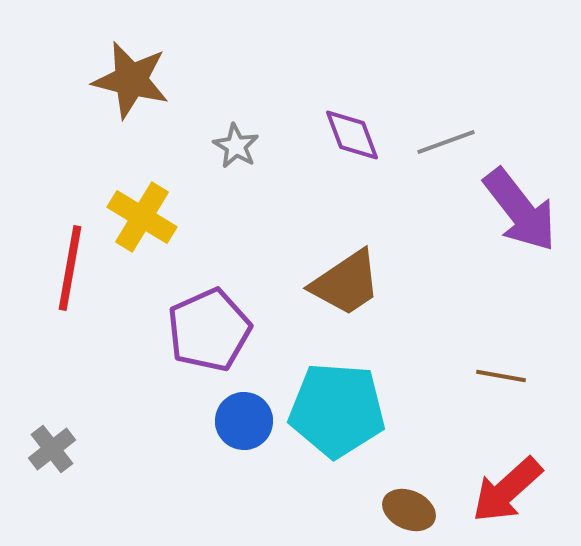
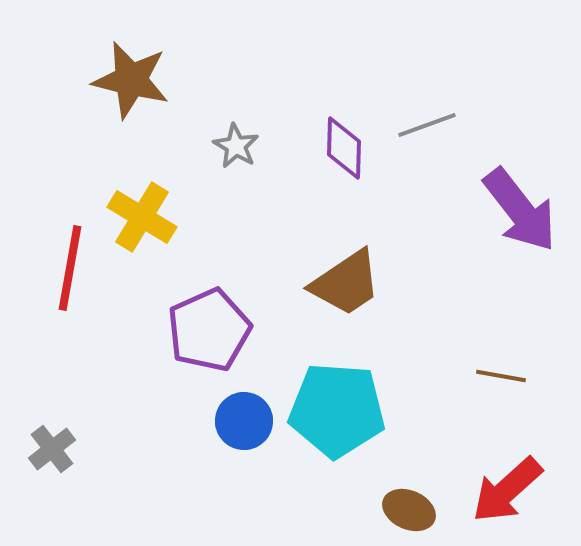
purple diamond: moved 8 px left, 13 px down; rotated 22 degrees clockwise
gray line: moved 19 px left, 17 px up
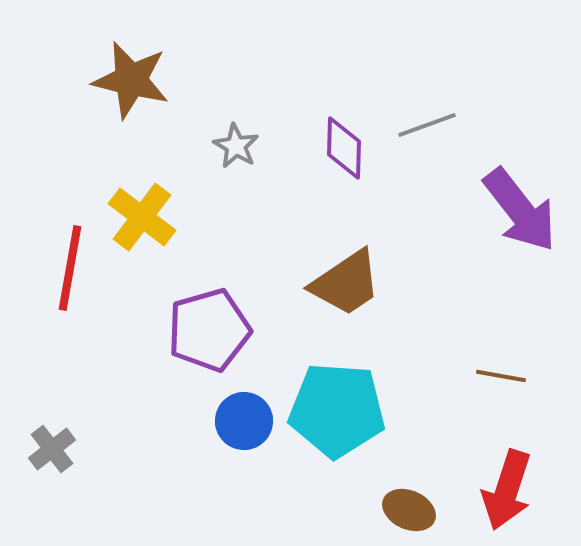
yellow cross: rotated 6 degrees clockwise
purple pentagon: rotated 8 degrees clockwise
red arrow: rotated 30 degrees counterclockwise
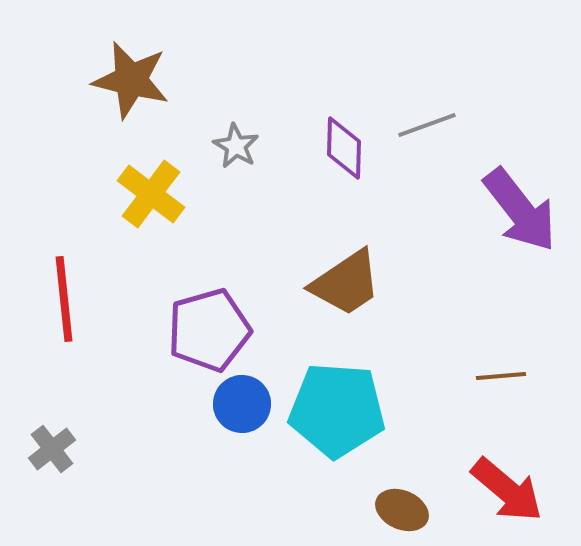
yellow cross: moved 9 px right, 23 px up
red line: moved 6 px left, 31 px down; rotated 16 degrees counterclockwise
brown line: rotated 15 degrees counterclockwise
blue circle: moved 2 px left, 17 px up
red arrow: rotated 68 degrees counterclockwise
brown ellipse: moved 7 px left
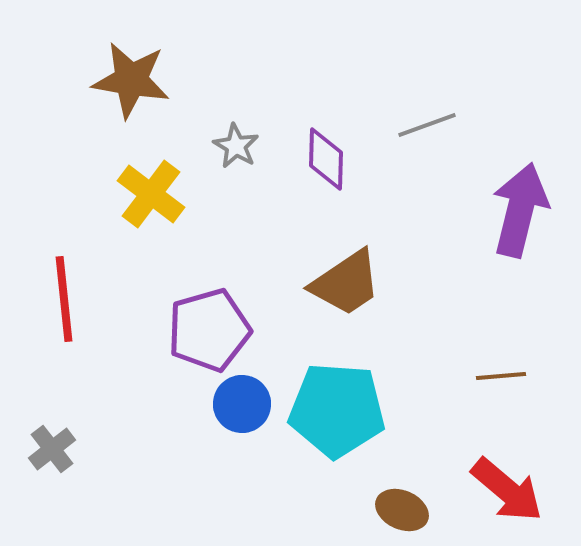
brown star: rotated 4 degrees counterclockwise
purple diamond: moved 18 px left, 11 px down
purple arrow: rotated 128 degrees counterclockwise
